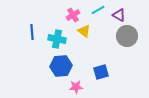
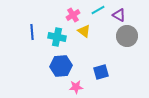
cyan cross: moved 2 px up
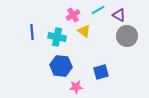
blue hexagon: rotated 10 degrees clockwise
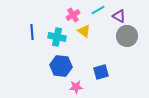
purple triangle: moved 1 px down
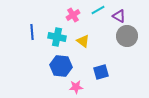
yellow triangle: moved 1 px left, 10 px down
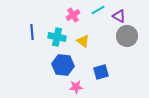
blue hexagon: moved 2 px right, 1 px up
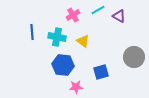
gray circle: moved 7 px right, 21 px down
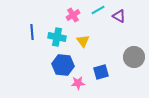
yellow triangle: rotated 16 degrees clockwise
pink star: moved 2 px right, 4 px up
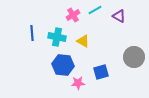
cyan line: moved 3 px left
blue line: moved 1 px down
yellow triangle: rotated 24 degrees counterclockwise
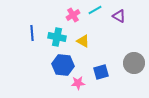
gray circle: moved 6 px down
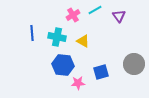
purple triangle: rotated 24 degrees clockwise
gray circle: moved 1 px down
